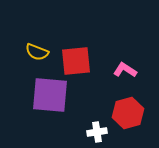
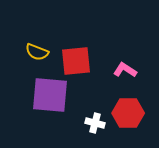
red hexagon: rotated 16 degrees clockwise
white cross: moved 2 px left, 9 px up; rotated 24 degrees clockwise
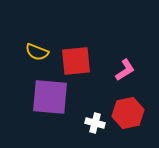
pink L-shape: rotated 115 degrees clockwise
purple square: moved 2 px down
red hexagon: rotated 12 degrees counterclockwise
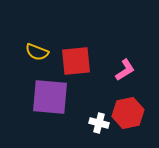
white cross: moved 4 px right
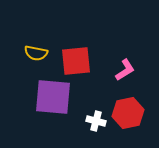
yellow semicircle: moved 1 px left, 1 px down; rotated 10 degrees counterclockwise
purple square: moved 3 px right
white cross: moved 3 px left, 2 px up
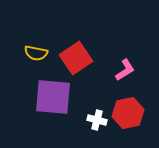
red square: moved 3 px up; rotated 28 degrees counterclockwise
white cross: moved 1 px right, 1 px up
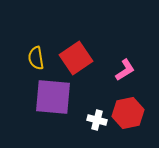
yellow semicircle: moved 5 px down; rotated 70 degrees clockwise
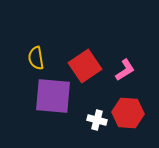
red square: moved 9 px right, 8 px down
purple square: moved 1 px up
red hexagon: rotated 16 degrees clockwise
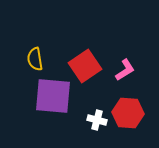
yellow semicircle: moved 1 px left, 1 px down
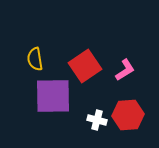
purple square: rotated 6 degrees counterclockwise
red hexagon: moved 2 px down; rotated 8 degrees counterclockwise
